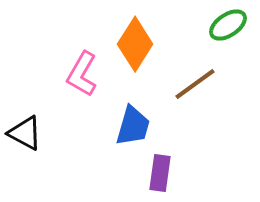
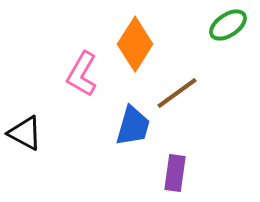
brown line: moved 18 px left, 9 px down
purple rectangle: moved 15 px right
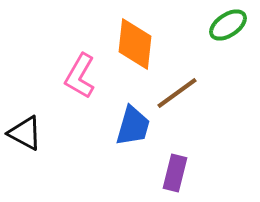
orange diamond: rotated 26 degrees counterclockwise
pink L-shape: moved 2 px left, 2 px down
purple rectangle: rotated 6 degrees clockwise
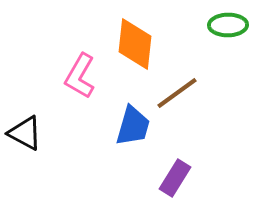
green ellipse: rotated 33 degrees clockwise
purple rectangle: moved 5 px down; rotated 18 degrees clockwise
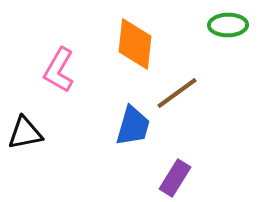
pink L-shape: moved 21 px left, 6 px up
black triangle: rotated 39 degrees counterclockwise
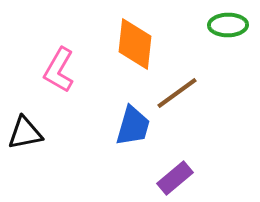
purple rectangle: rotated 18 degrees clockwise
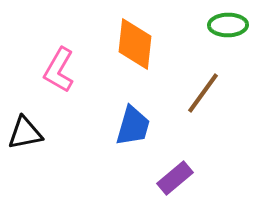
brown line: moved 26 px right; rotated 18 degrees counterclockwise
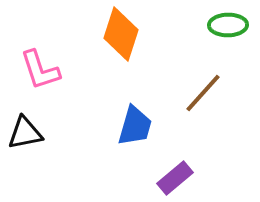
orange diamond: moved 14 px left, 10 px up; rotated 12 degrees clockwise
pink L-shape: moved 19 px left; rotated 48 degrees counterclockwise
brown line: rotated 6 degrees clockwise
blue trapezoid: moved 2 px right
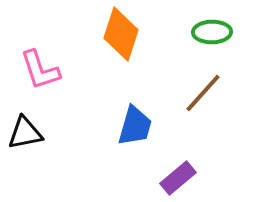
green ellipse: moved 16 px left, 7 px down
purple rectangle: moved 3 px right
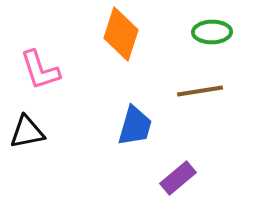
brown line: moved 3 px left, 2 px up; rotated 39 degrees clockwise
black triangle: moved 2 px right, 1 px up
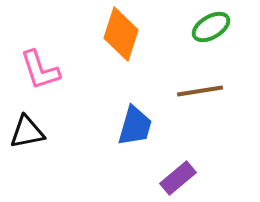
green ellipse: moved 1 px left, 5 px up; rotated 30 degrees counterclockwise
